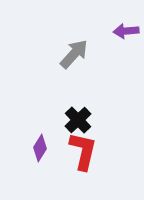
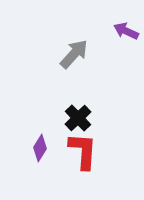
purple arrow: rotated 30 degrees clockwise
black cross: moved 2 px up
red L-shape: rotated 9 degrees counterclockwise
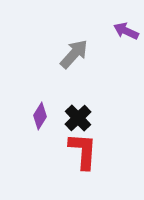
purple diamond: moved 32 px up
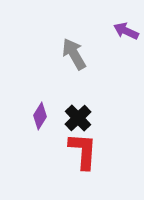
gray arrow: rotated 72 degrees counterclockwise
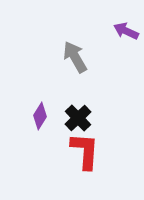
gray arrow: moved 1 px right, 3 px down
red L-shape: moved 2 px right
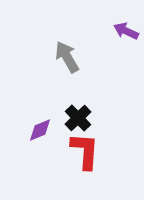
gray arrow: moved 8 px left
purple diamond: moved 14 px down; rotated 36 degrees clockwise
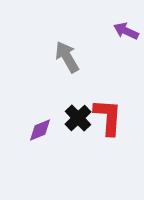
red L-shape: moved 23 px right, 34 px up
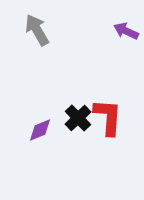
gray arrow: moved 30 px left, 27 px up
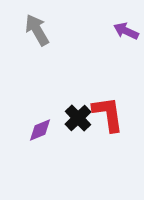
red L-shape: moved 3 px up; rotated 12 degrees counterclockwise
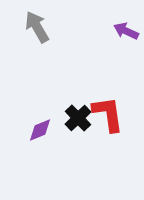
gray arrow: moved 3 px up
